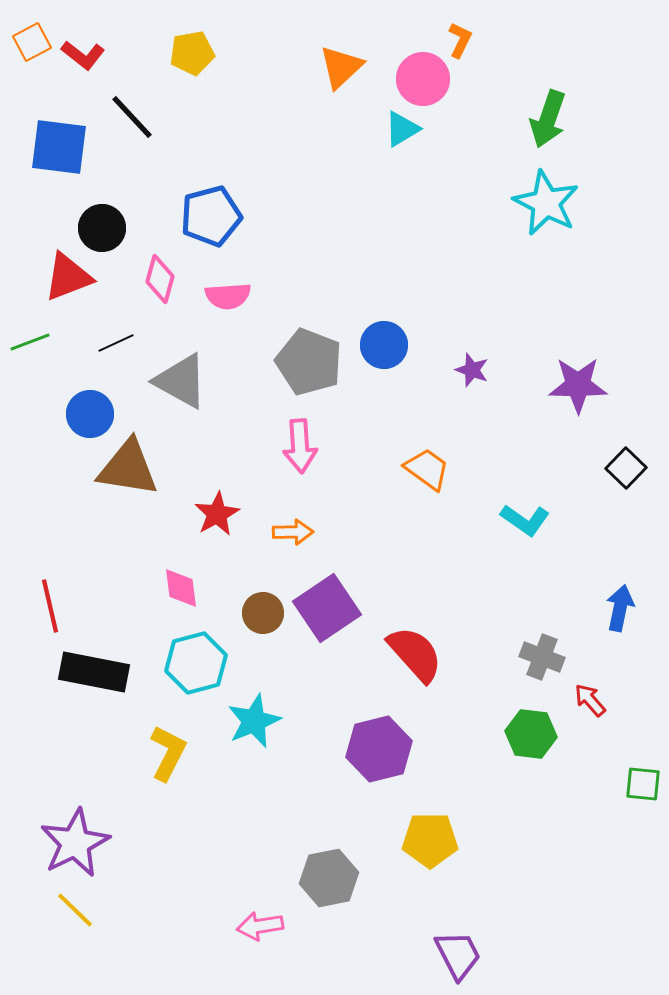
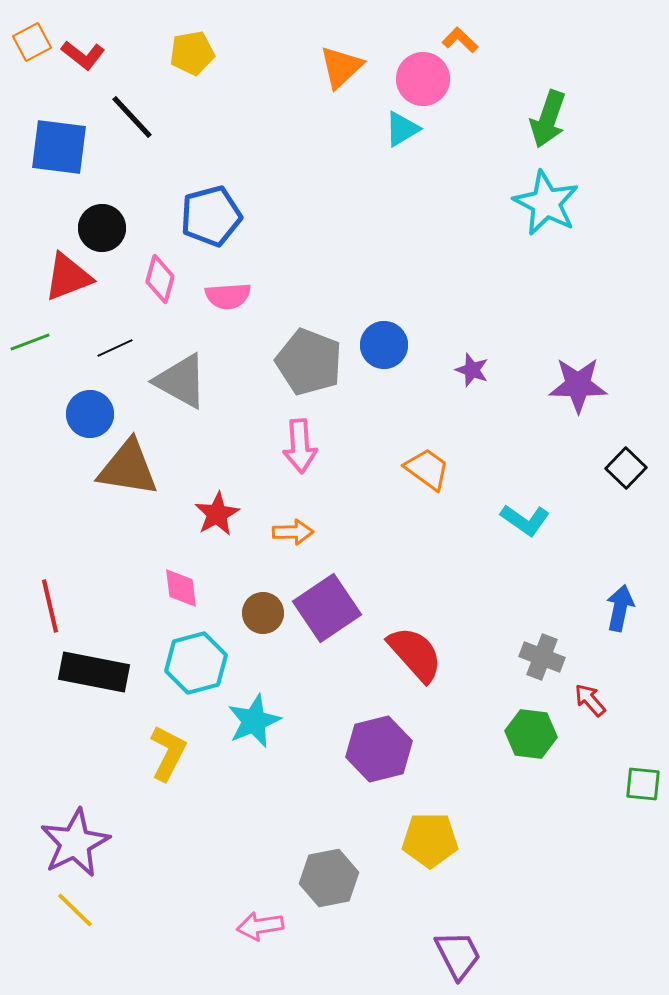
orange L-shape at (460, 40): rotated 72 degrees counterclockwise
black line at (116, 343): moved 1 px left, 5 px down
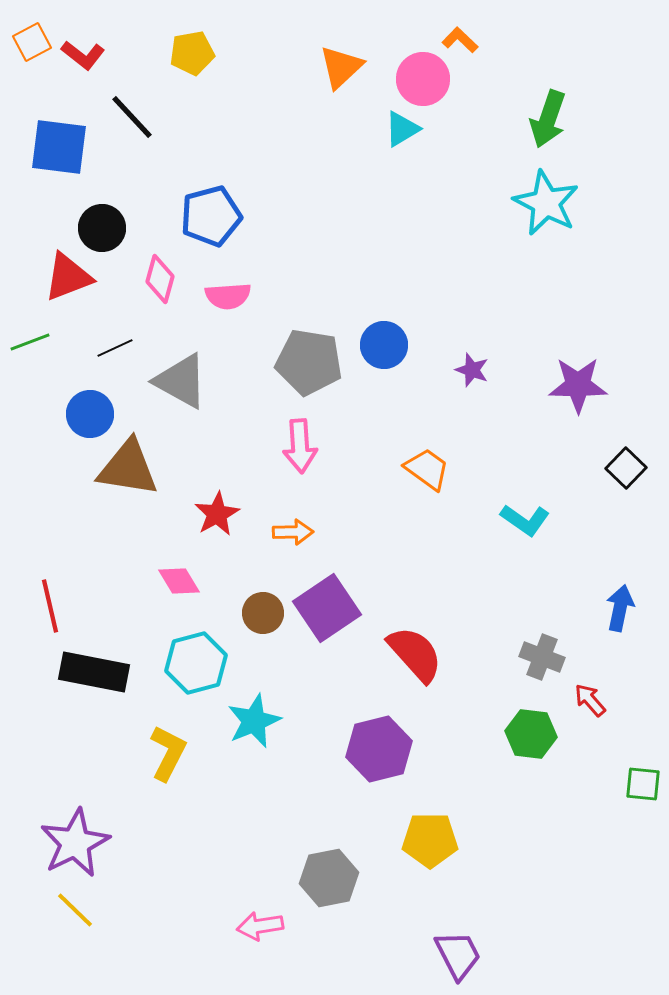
gray pentagon at (309, 362): rotated 12 degrees counterclockwise
pink diamond at (181, 588): moved 2 px left, 7 px up; rotated 24 degrees counterclockwise
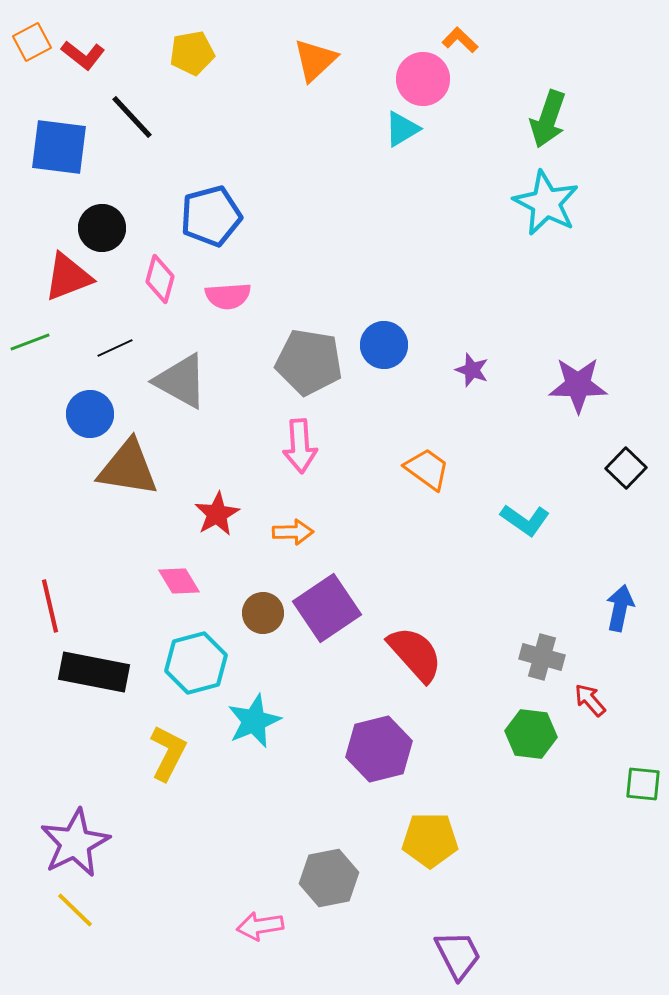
orange triangle at (341, 67): moved 26 px left, 7 px up
gray cross at (542, 657): rotated 6 degrees counterclockwise
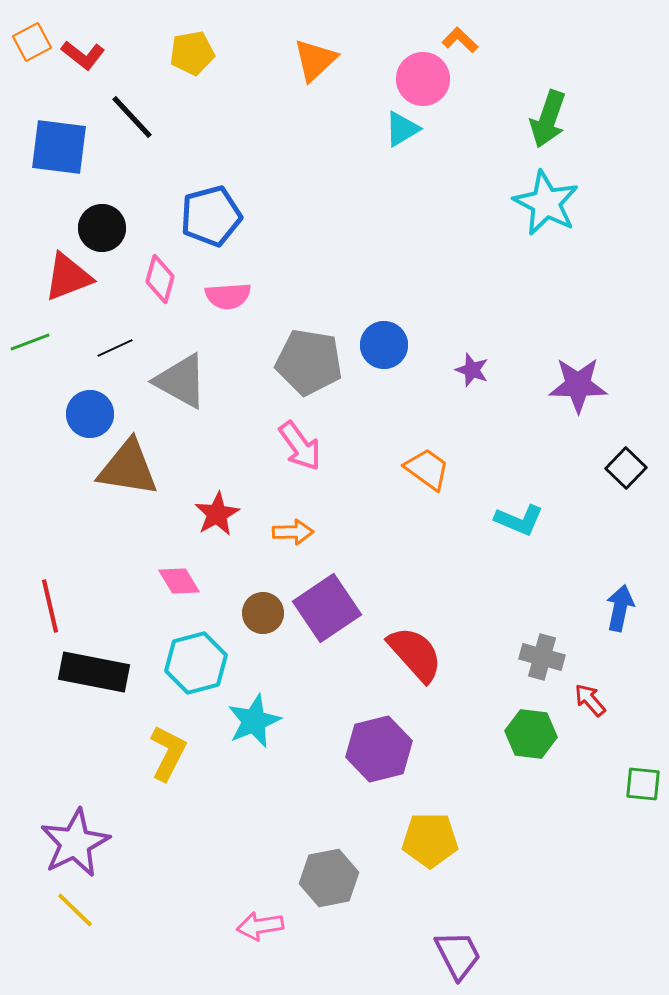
pink arrow at (300, 446): rotated 32 degrees counterclockwise
cyan L-shape at (525, 520): moved 6 px left; rotated 12 degrees counterclockwise
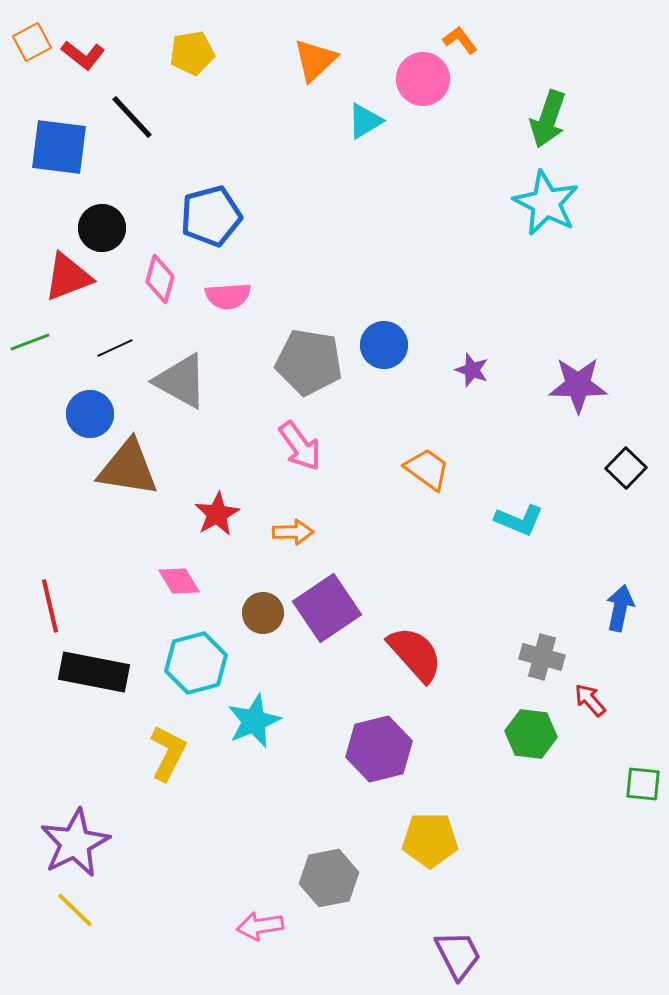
orange L-shape at (460, 40): rotated 9 degrees clockwise
cyan triangle at (402, 129): moved 37 px left, 8 px up
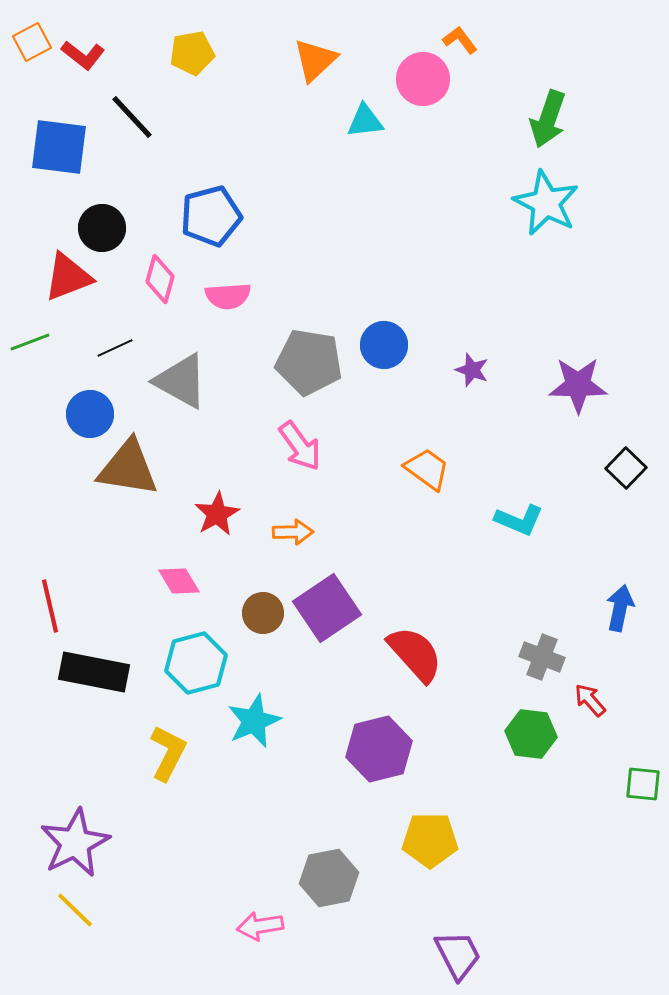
cyan triangle at (365, 121): rotated 24 degrees clockwise
gray cross at (542, 657): rotated 6 degrees clockwise
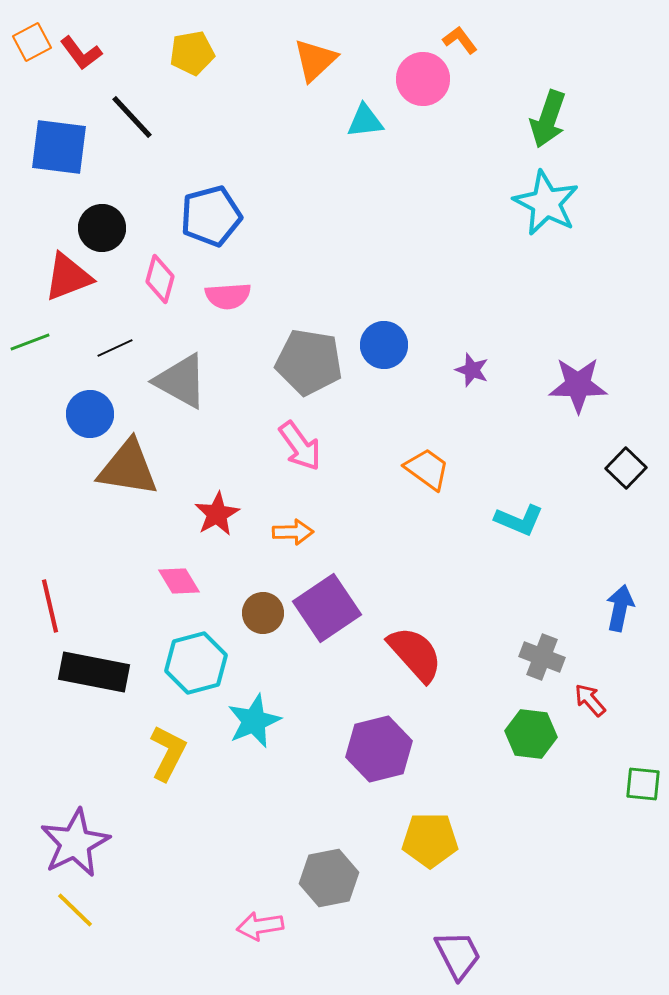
red L-shape at (83, 55): moved 2 px left, 2 px up; rotated 15 degrees clockwise
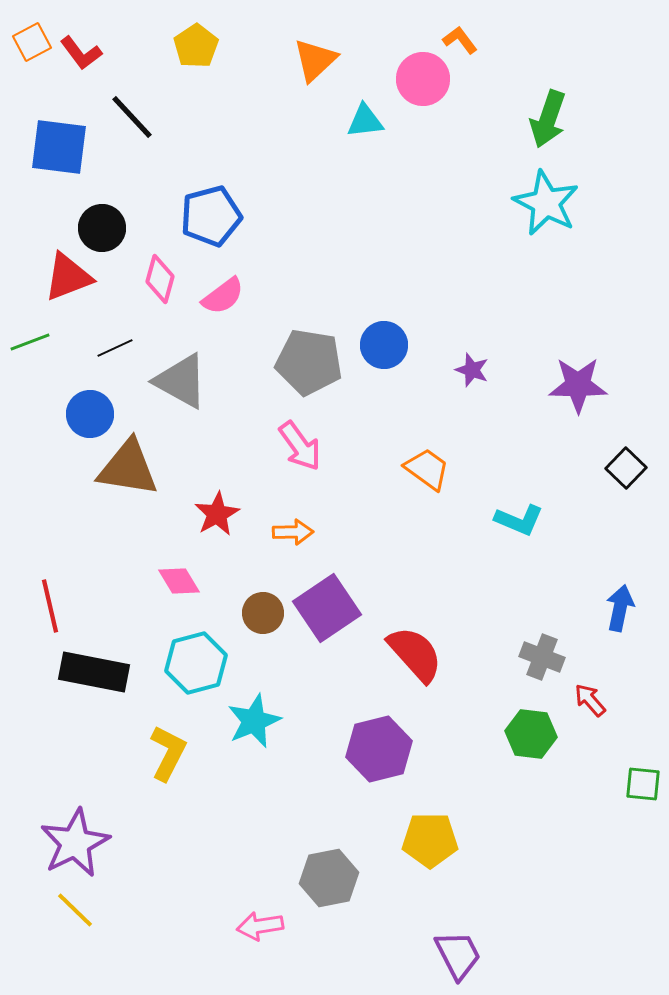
yellow pentagon at (192, 53): moved 4 px right, 7 px up; rotated 24 degrees counterclockwise
pink semicircle at (228, 296): moved 5 px left; rotated 33 degrees counterclockwise
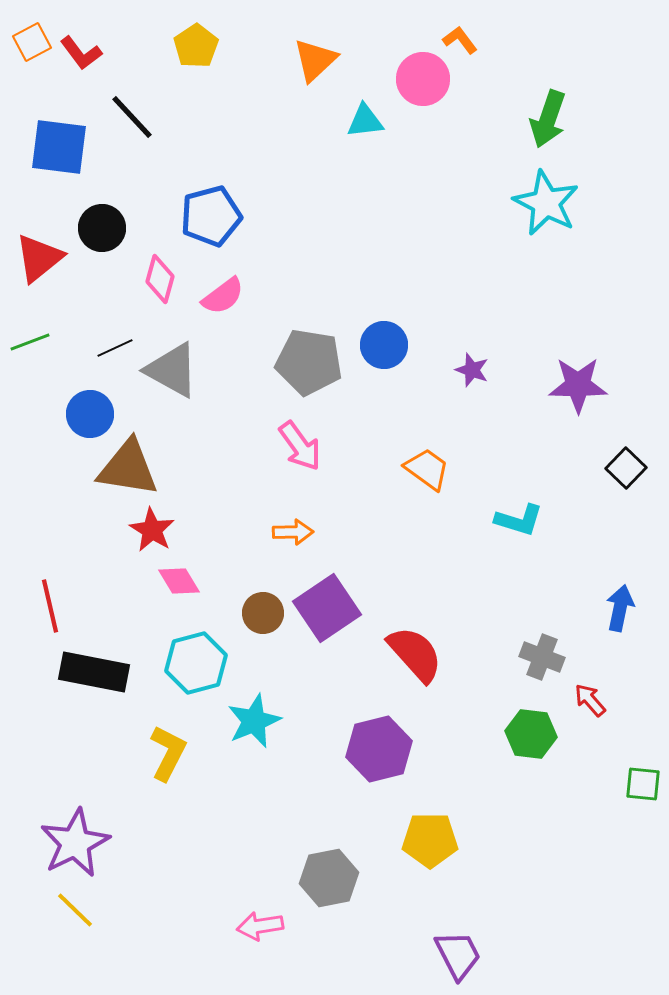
red triangle at (68, 277): moved 29 px left, 19 px up; rotated 18 degrees counterclockwise
gray triangle at (181, 381): moved 9 px left, 11 px up
red star at (217, 514): moved 65 px left, 16 px down; rotated 12 degrees counterclockwise
cyan L-shape at (519, 520): rotated 6 degrees counterclockwise
